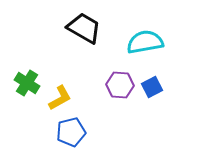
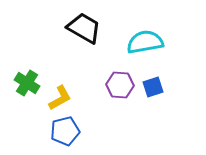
blue square: moved 1 px right; rotated 10 degrees clockwise
blue pentagon: moved 6 px left, 1 px up
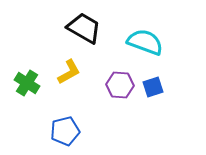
cyan semicircle: rotated 30 degrees clockwise
yellow L-shape: moved 9 px right, 26 px up
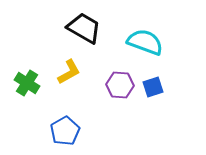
blue pentagon: rotated 16 degrees counterclockwise
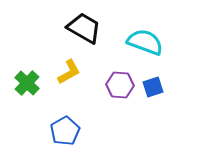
green cross: rotated 10 degrees clockwise
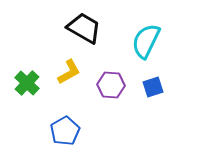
cyan semicircle: moved 1 px right, 1 px up; rotated 84 degrees counterclockwise
purple hexagon: moved 9 px left
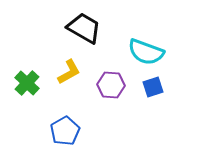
cyan semicircle: moved 11 px down; rotated 96 degrees counterclockwise
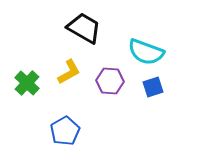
purple hexagon: moved 1 px left, 4 px up
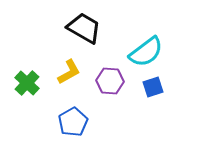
cyan semicircle: rotated 57 degrees counterclockwise
blue pentagon: moved 8 px right, 9 px up
